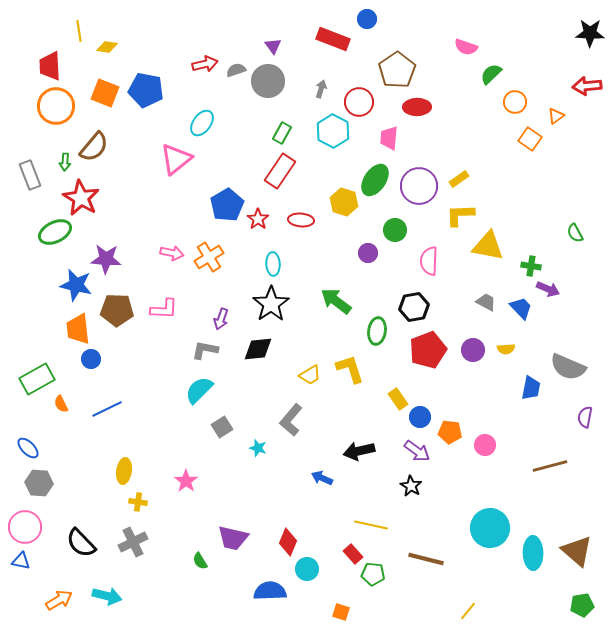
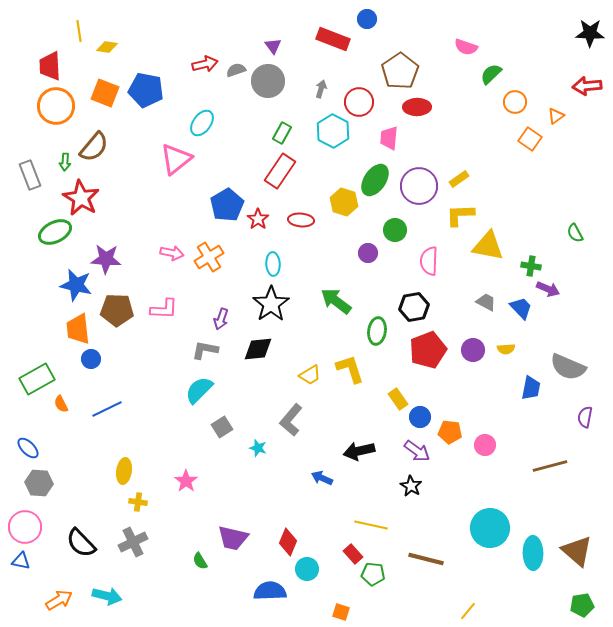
brown pentagon at (397, 70): moved 3 px right, 1 px down
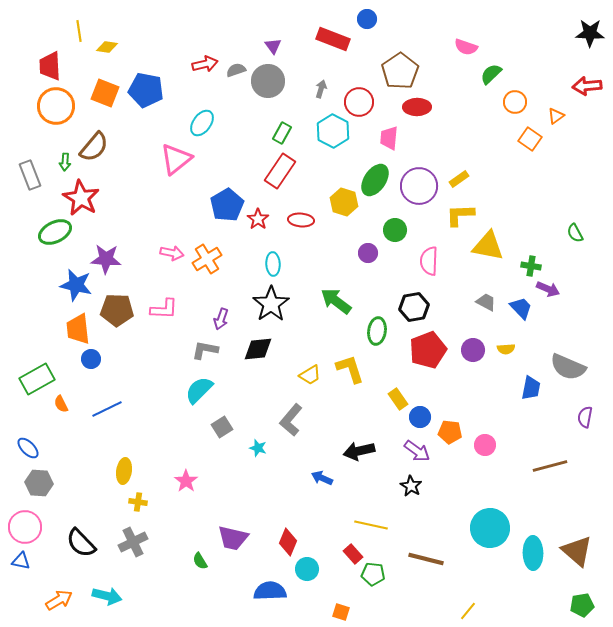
orange cross at (209, 257): moved 2 px left, 2 px down
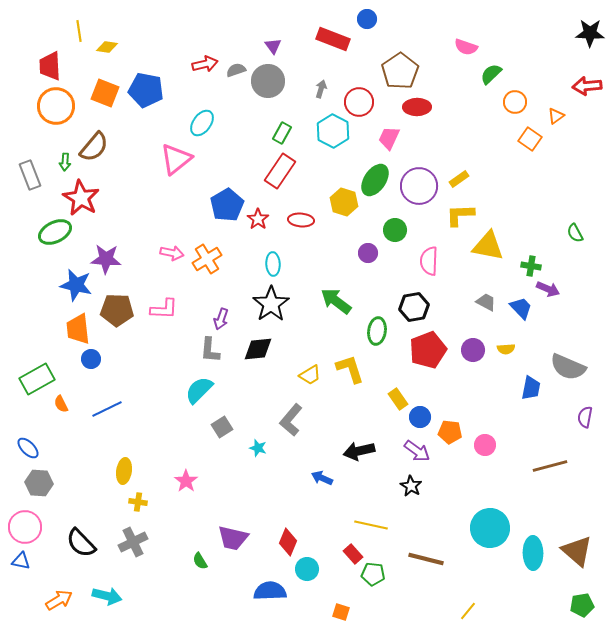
pink trapezoid at (389, 138): rotated 20 degrees clockwise
gray L-shape at (205, 350): moved 5 px right; rotated 96 degrees counterclockwise
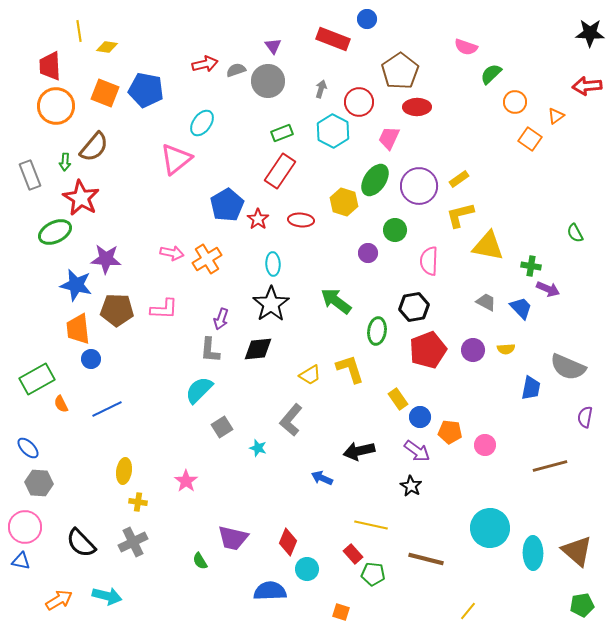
green rectangle at (282, 133): rotated 40 degrees clockwise
yellow L-shape at (460, 215): rotated 12 degrees counterclockwise
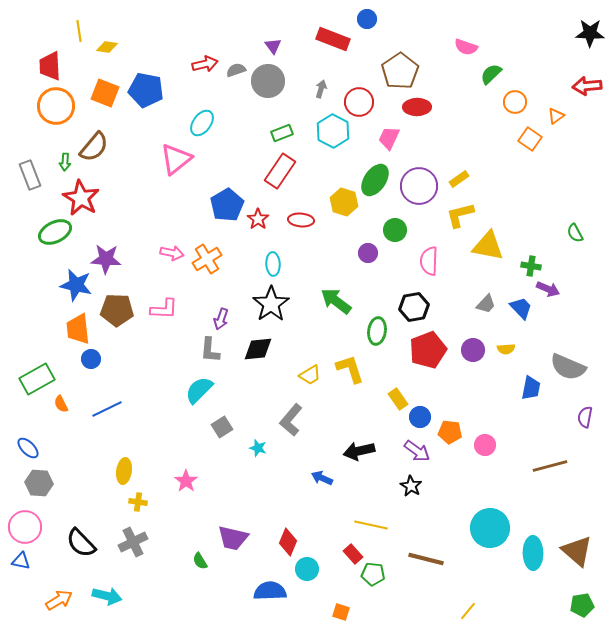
gray trapezoid at (486, 302): moved 2 px down; rotated 105 degrees clockwise
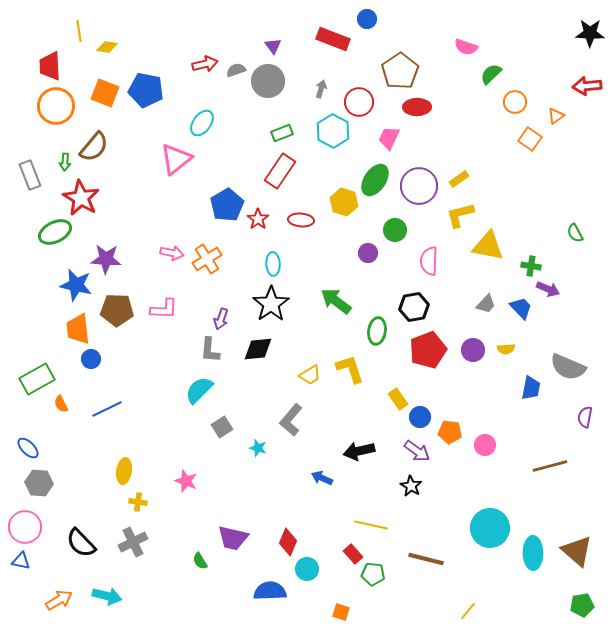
pink star at (186, 481): rotated 15 degrees counterclockwise
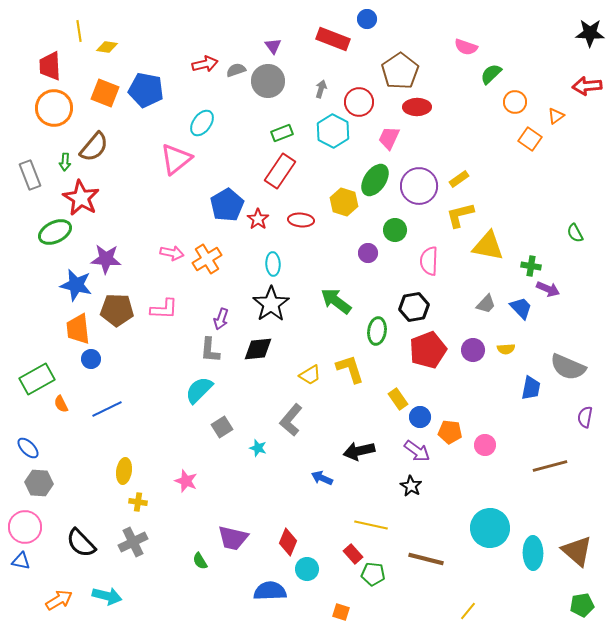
orange circle at (56, 106): moved 2 px left, 2 px down
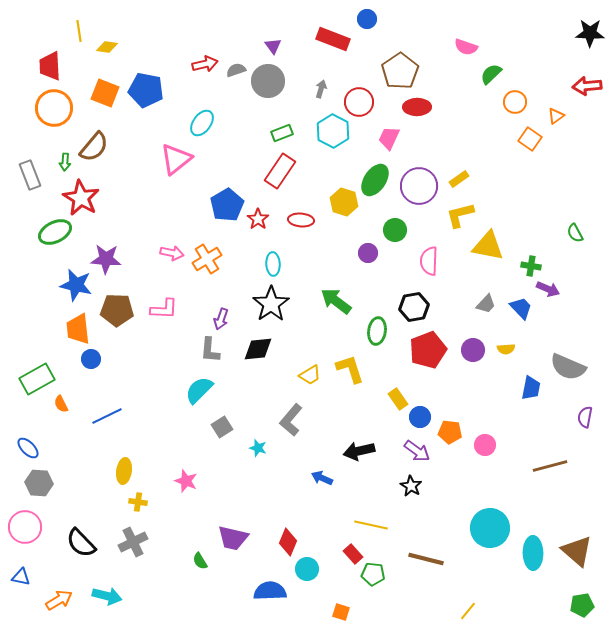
blue line at (107, 409): moved 7 px down
blue triangle at (21, 561): moved 16 px down
